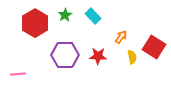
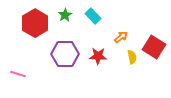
orange arrow: rotated 16 degrees clockwise
purple hexagon: moved 1 px up
pink line: rotated 21 degrees clockwise
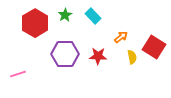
pink line: rotated 35 degrees counterclockwise
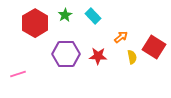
purple hexagon: moved 1 px right
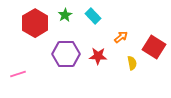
yellow semicircle: moved 6 px down
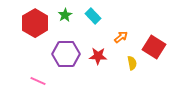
pink line: moved 20 px right, 7 px down; rotated 42 degrees clockwise
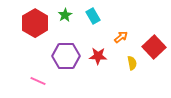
cyan rectangle: rotated 14 degrees clockwise
red square: rotated 15 degrees clockwise
purple hexagon: moved 2 px down
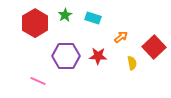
cyan rectangle: moved 2 px down; rotated 42 degrees counterclockwise
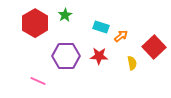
cyan rectangle: moved 8 px right, 9 px down
orange arrow: moved 1 px up
red star: moved 1 px right
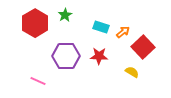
orange arrow: moved 2 px right, 4 px up
red square: moved 11 px left
yellow semicircle: moved 9 px down; rotated 48 degrees counterclockwise
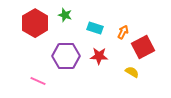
green star: rotated 24 degrees counterclockwise
cyan rectangle: moved 6 px left, 1 px down
orange arrow: rotated 24 degrees counterclockwise
red square: rotated 15 degrees clockwise
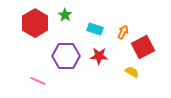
green star: rotated 16 degrees clockwise
cyan rectangle: moved 1 px down
